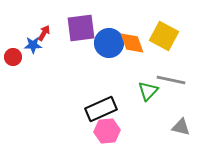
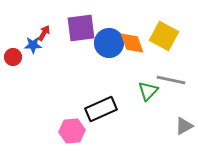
gray triangle: moved 3 px right, 1 px up; rotated 42 degrees counterclockwise
pink hexagon: moved 35 px left
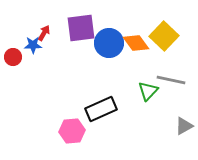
yellow square: rotated 16 degrees clockwise
orange diamond: moved 4 px right; rotated 16 degrees counterclockwise
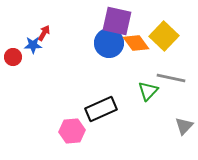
purple square: moved 36 px right, 7 px up; rotated 20 degrees clockwise
gray line: moved 2 px up
gray triangle: rotated 18 degrees counterclockwise
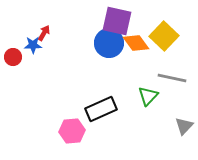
gray line: moved 1 px right
green triangle: moved 5 px down
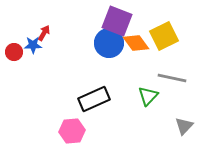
purple square: rotated 8 degrees clockwise
yellow square: rotated 20 degrees clockwise
red circle: moved 1 px right, 5 px up
black rectangle: moved 7 px left, 10 px up
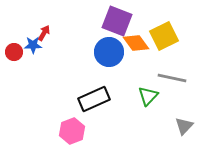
blue circle: moved 9 px down
pink hexagon: rotated 15 degrees counterclockwise
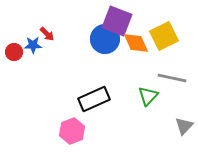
red arrow: moved 3 px right, 1 px down; rotated 105 degrees clockwise
orange diamond: rotated 12 degrees clockwise
blue circle: moved 4 px left, 13 px up
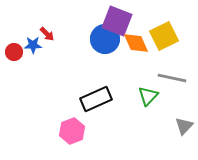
black rectangle: moved 2 px right
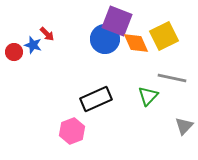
blue star: rotated 18 degrees clockwise
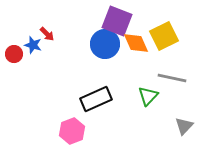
blue circle: moved 5 px down
red circle: moved 2 px down
